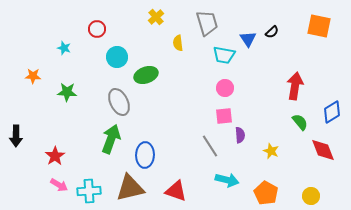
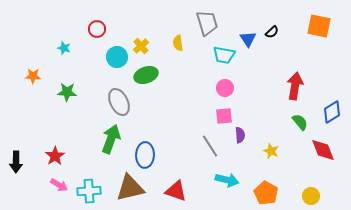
yellow cross: moved 15 px left, 29 px down
black arrow: moved 26 px down
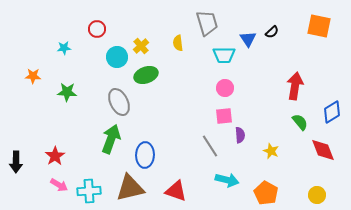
cyan star: rotated 24 degrees counterclockwise
cyan trapezoid: rotated 10 degrees counterclockwise
yellow circle: moved 6 px right, 1 px up
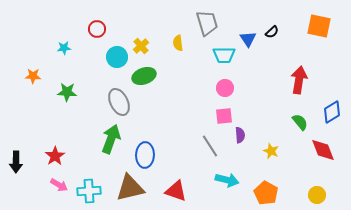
green ellipse: moved 2 px left, 1 px down
red arrow: moved 4 px right, 6 px up
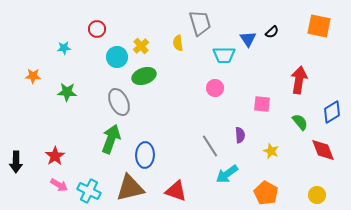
gray trapezoid: moved 7 px left
pink circle: moved 10 px left
pink square: moved 38 px right, 12 px up; rotated 12 degrees clockwise
cyan arrow: moved 6 px up; rotated 130 degrees clockwise
cyan cross: rotated 30 degrees clockwise
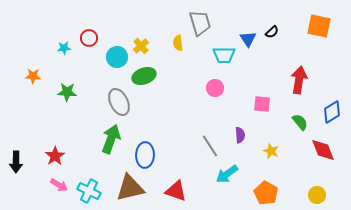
red circle: moved 8 px left, 9 px down
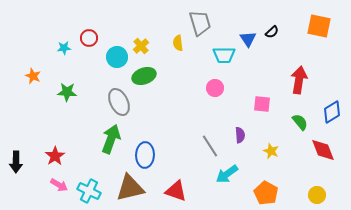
orange star: rotated 21 degrees clockwise
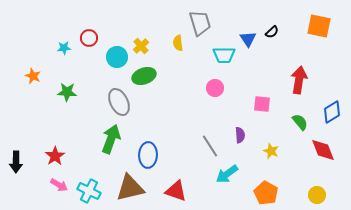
blue ellipse: moved 3 px right
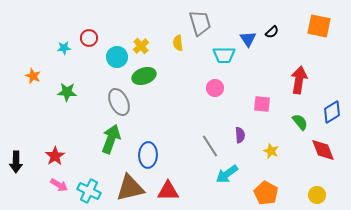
red triangle: moved 8 px left; rotated 20 degrees counterclockwise
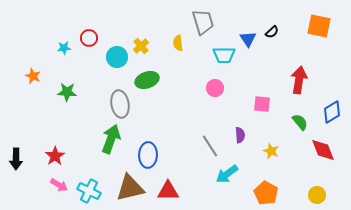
gray trapezoid: moved 3 px right, 1 px up
green ellipse: moved 3 px right, 4 px down
gray ellipse: moved 1 px right, 2 px down; rotated 16 degrees clockwise
black arrow: moved 3 px up
